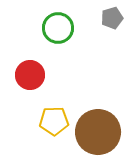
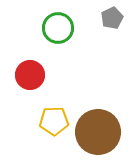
gray pentagon: rotated 10 degrees counterclockwise
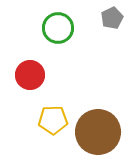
yellow pentagon: moved 1 px left, 1 px up
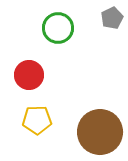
red circle: moved 1 px left
yellow pentagon: moved 16 px left
brown circle: moved 2 px right
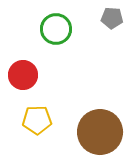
gray pentagon: rotated 30 degrees clockwise
green circle: moved 2 px left, 1 px down
red circle: moved 6 px left
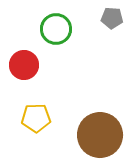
red circle: moved 1 px right, 10 px up
yellow pentagon: moved 1 px left, 2 px up
brown circle: moved 3 px down
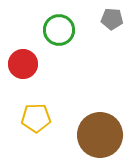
gray pentagon: moved 1 px down
green circle: moved 3 px right, 1 px down
red circle: moved 1 px left, 1 px up
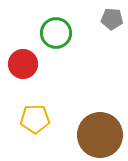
green circle: moved 3 px left, 3 px down
yellow pentagon: moved 1 px left, 1 px down
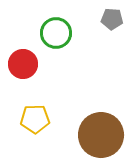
brown circle: moved 1 px right
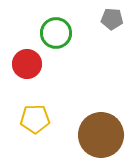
red circle: moved 4 px right
